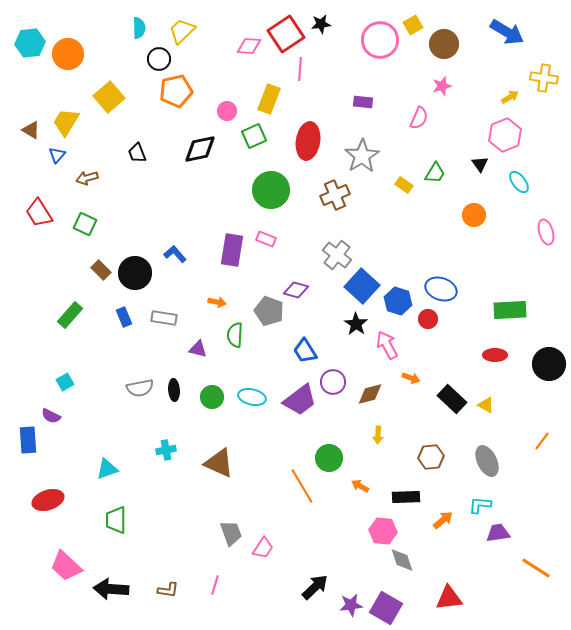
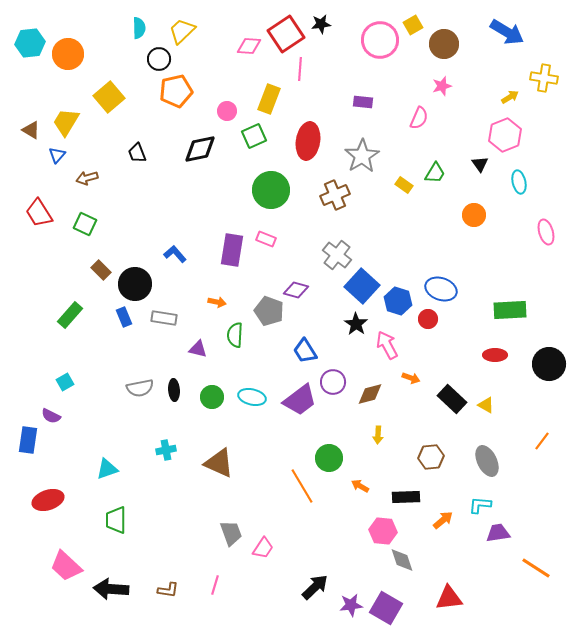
cyan ellipse at (519, 182): rotated 25 degrees clockwise
black circle at (135, 273): moved 11 px down
blue rectangle at (28, 440): rotated 12 degrees clockwise
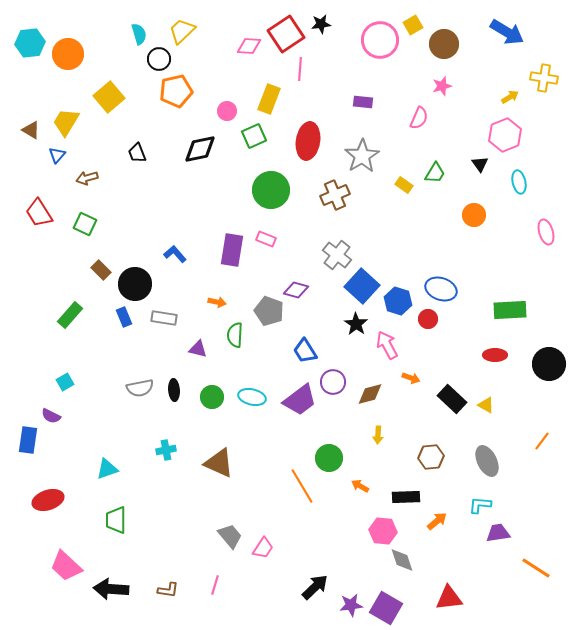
cyan semicircle at (139, 28): moved 6 px down; rotated 15 degrees counterclockwise
orange arrow at (443, 520): moved 6 px left, 1 px down
gray trapezoid at (231, 533): moved 1 px left, 3 px down; rotated 20 degrees counterclockwise
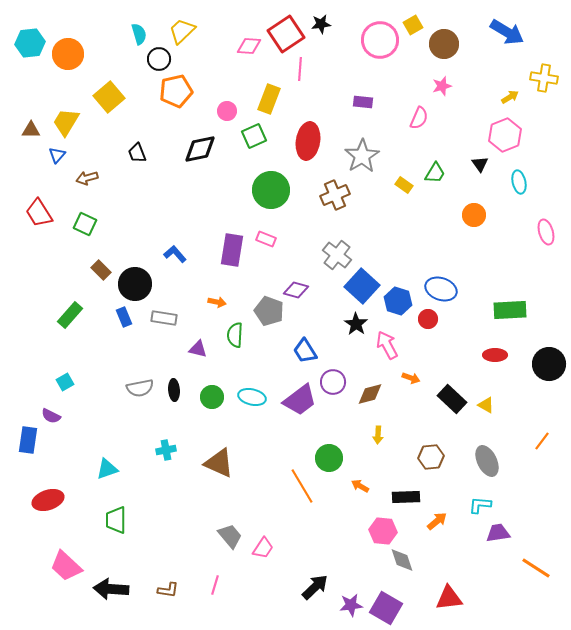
brown triangle at (31, 130): rotated 30 degrees counterclockwise
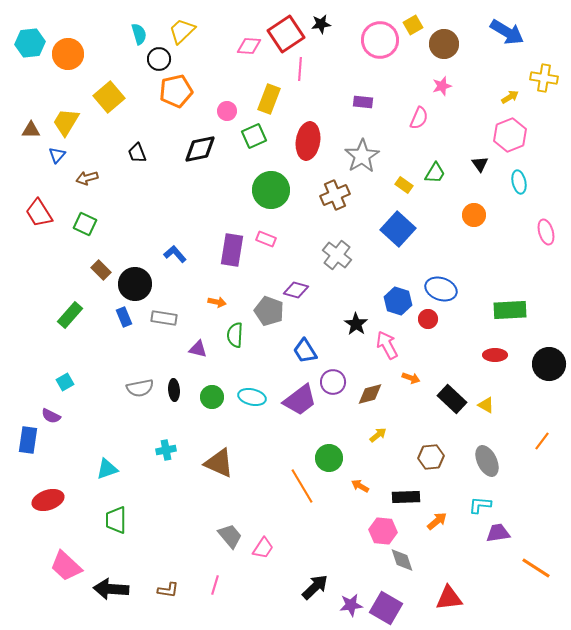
pink hexagon at (505, 135): moved 5 px right
blue square at (362, 286): moved 36 px right, 57 px up
yellow arrow at (378, 435): rotated 132 degrees counterclockwise
